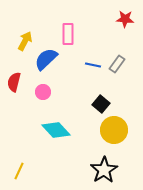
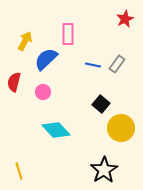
red star: rotated 30 degrees counterclockwise
yellow circle: moved 7 px right, 2 px up
yellow line: rotated 42 degrees counterclockwise
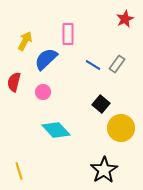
blue line: rotated 21 degrees clockwise
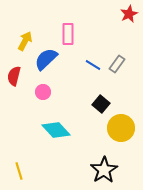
red star: moved 4 px right, 5 px up
red semicircle: moved 6 px up
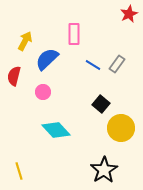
pink rectangle: moved 6 px right
blue semicircle: moved 1 px right
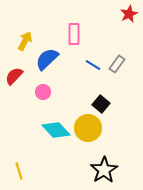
red semicircle: rotated 30 degrees clockwise
yellow circle: moved 33 px left
